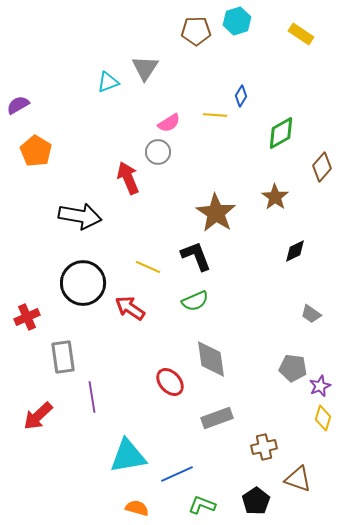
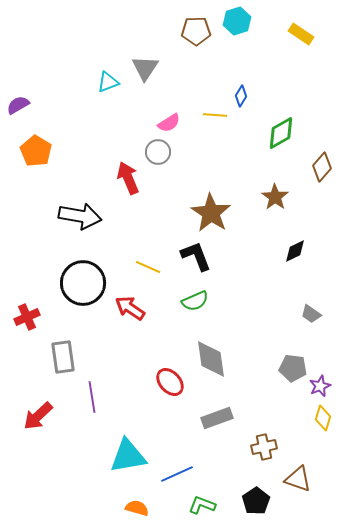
brown star at (216, 213): moved 5 px left
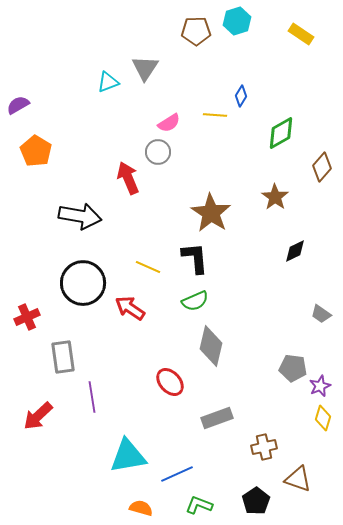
black L-shape at (196, 256): moved 1 px left, 2 px down; rotated 16 degrees clockwise
gray trapezoid at (311, 314): moved 10 px right
gray diamond at (211, 359): moved 13 px up; rotated 21 degrees clockwise
green L-shape at (202, 505): moved 3 px left
orange semicircle at (137, 508): moved 4 px right
